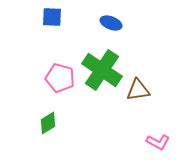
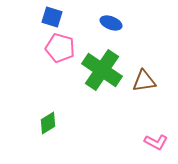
blue square: rotated 15 degrees clockwise
pink pentagon: moved 30 px up
brown triangle: moved 6 px right, 9 px up
pink L-shape: moved 2 px left
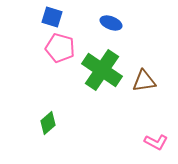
green diamond: rotated 10 degrees counterclockwise
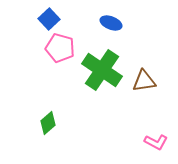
blue square: moved 3 px left, 2 px down; rotated 30 degrees clockwise
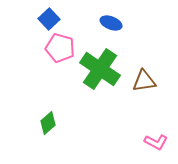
green cross: moved 2 px left, 1 px up
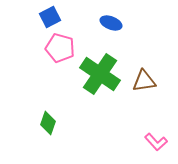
blue square: moved 1 px right, 2 px up; rotated 15 degrees clockwise
green cross: moved 5 px down
green diamond: rotated 30 degrees counterclockwise
pink L-shape: rotated 20 degrees clockwise
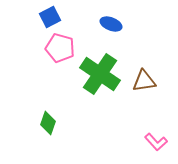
blue ellipse: moved 1 px down
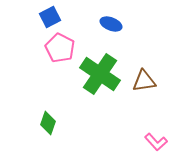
pink pentagon: rotated 12 degrees clockwise
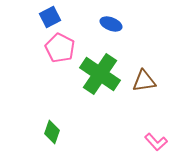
green diamond: moved 4 px right, 9 px down
